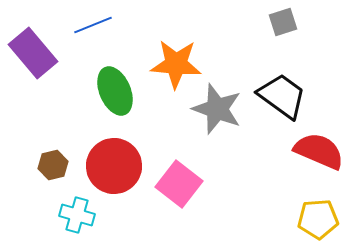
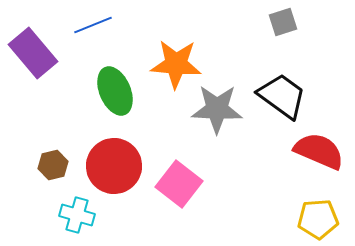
gray star: rotated 18 degrees counterclockwise
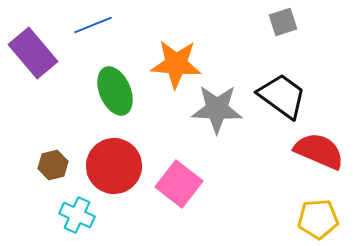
cyan cross: rotated 8 degrees clockwise
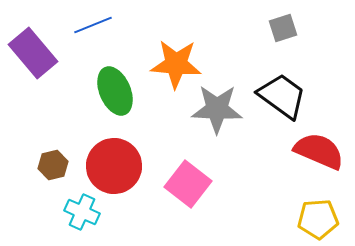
gray square: moved 6 px down
pink square: moved 9 px right
cyan cross: moved 5 px right, 3 px up
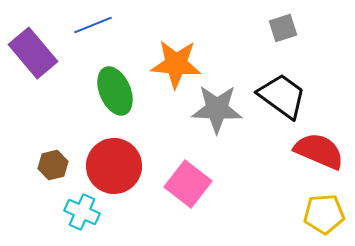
yellow pentagon: moved 6 px right, 5 px up
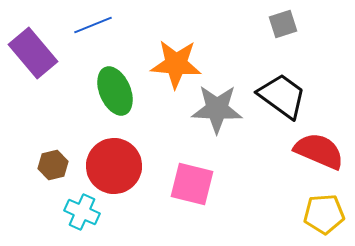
gray square: moved 4 px up
pink square: moved 4 px right; rotated 24 degrees counterclockwise
